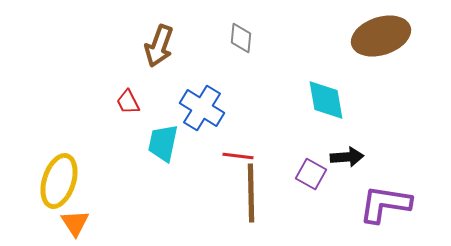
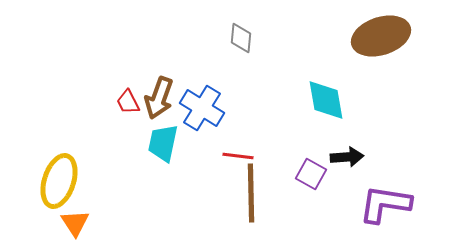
brown arrow: moved 52 px down
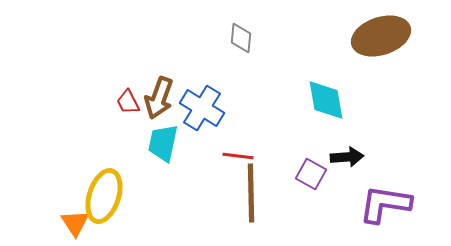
yellow ellipse: moved 45 px right, 15 px down
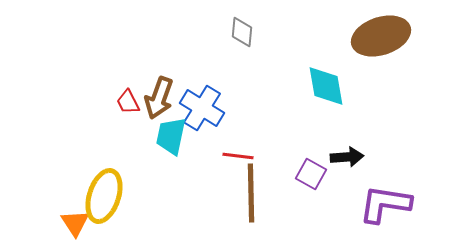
gray diamond: moved 1 px right, 6 px up
cyan diamond: moved 14 px up
cyan trapezoid: moved 8 px right, 7 px up
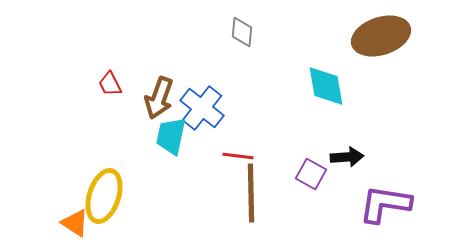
red trapezoid: moved 18 px left, 18 px up
blue cross: rotated 6 degrees clockwise
orange triangle: rotated 24 degrees counterclockwise
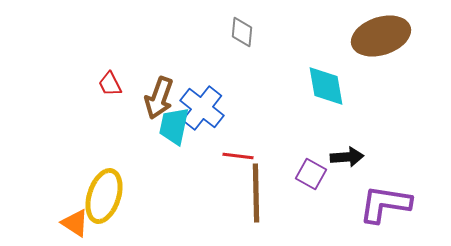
cyan trapezoid: moved 3 px right, 10 px up
brown line: moved 5 px right
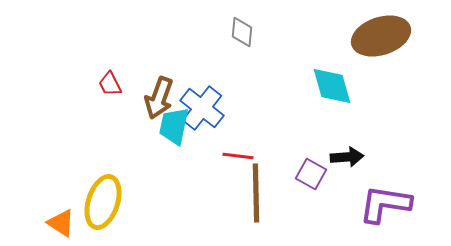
cyan diamond: moved 6 px right; rotated 6 degrees counterclockwise
yellow ellipse: moved 1 px left, 6 px down
orange triangle: moved 14 px left
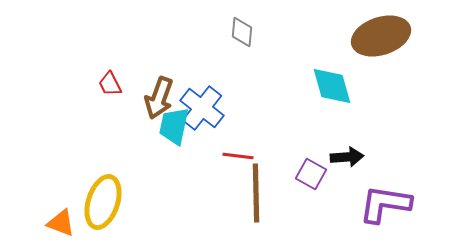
orange triangle: rotated 12 degrees counterclockwise
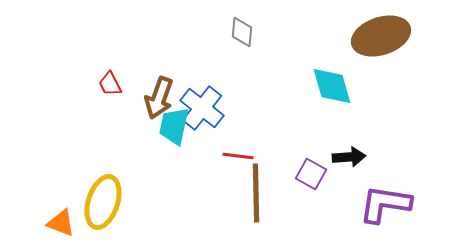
black arrow: moved 2 px right
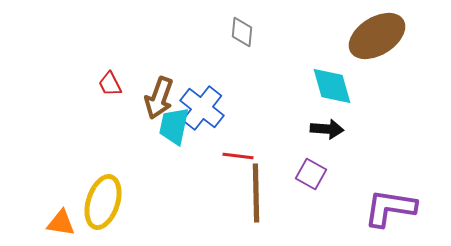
brown ellipse: moved 4 px left; rotated 14 degrees counterclockwise
black arrow: moved 22 px left, 28 px up; rotated 8 degrees clockwise
purple L-shape: moved 5 px right, 4 px down
orange triangle: rotated 12 degrees counterclockwise
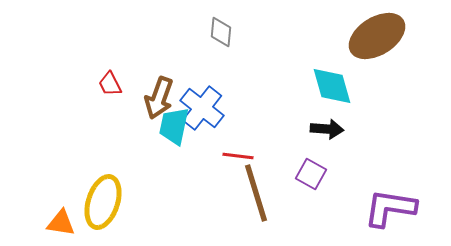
gray diamond: moved 21 px left
brown line: rotated 16 degrees counterclockwise
